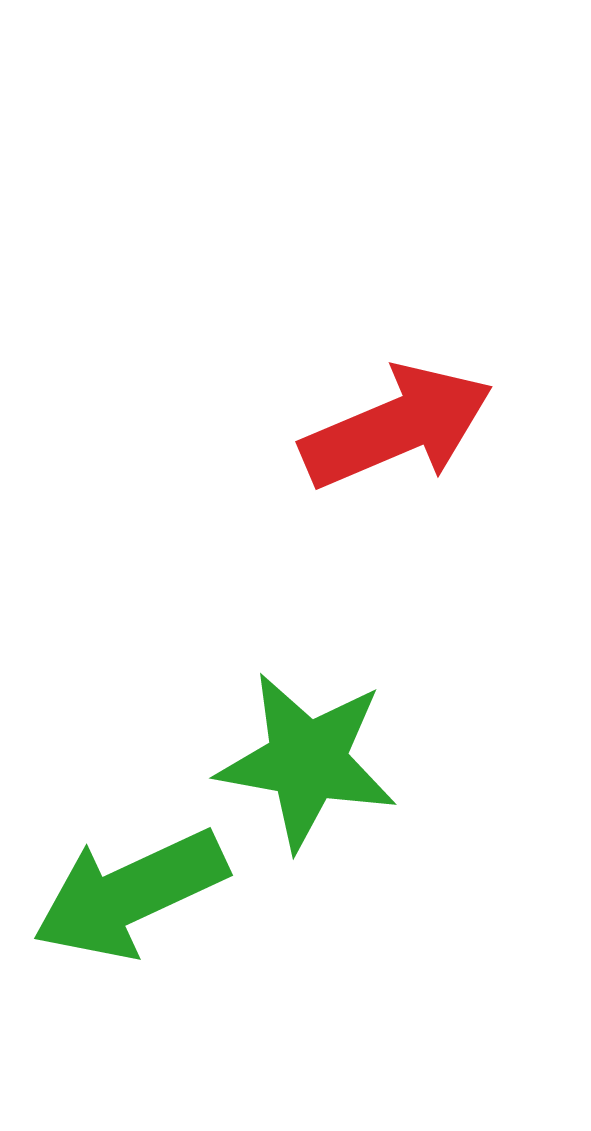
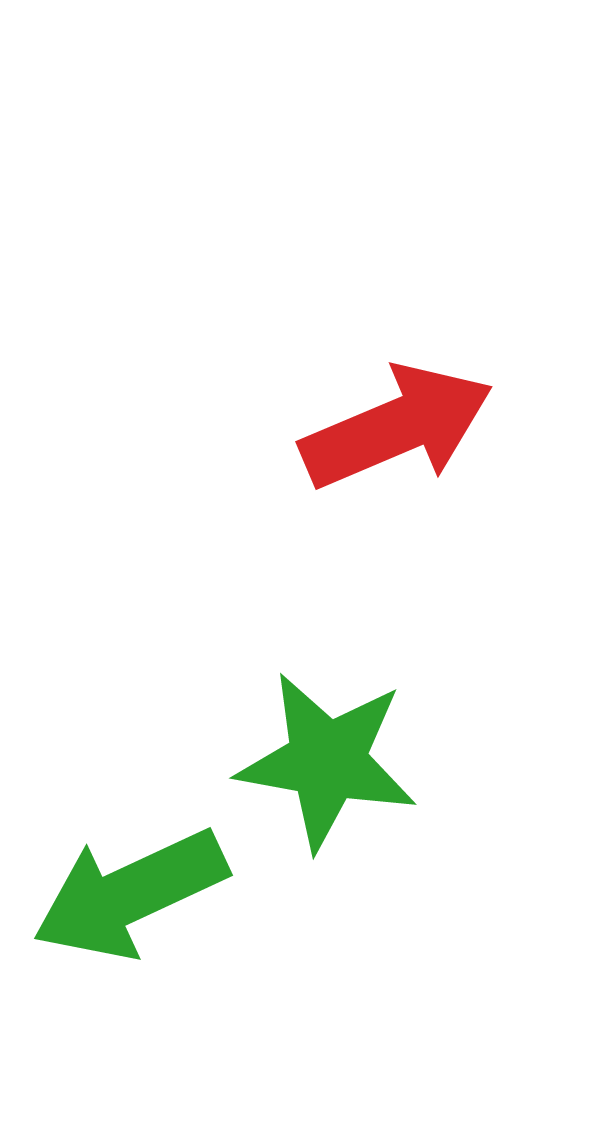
green star: moved 20 px right
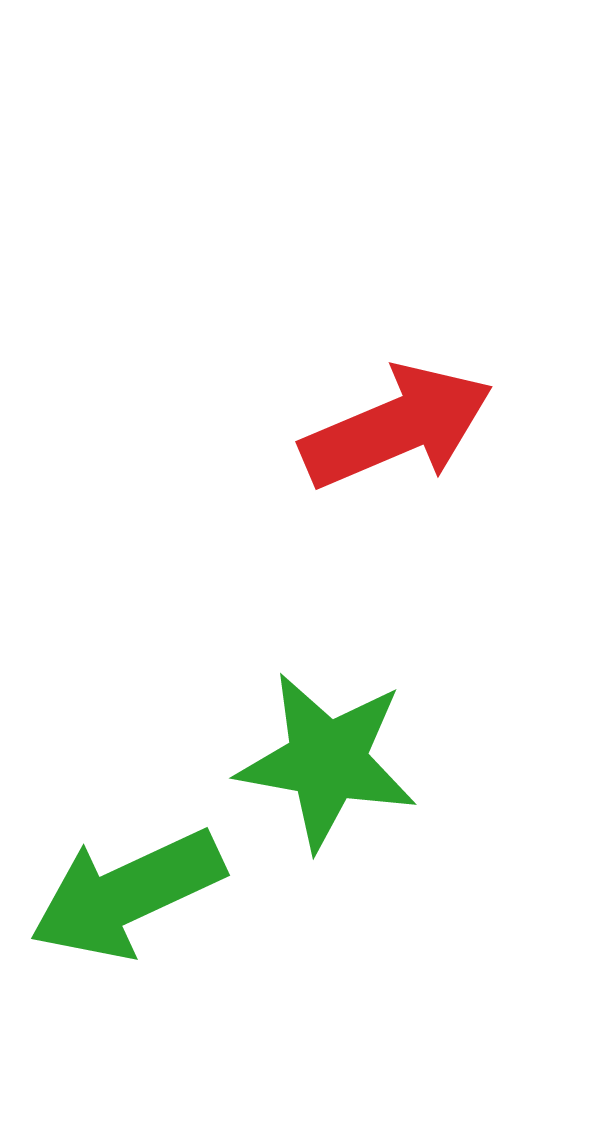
green arrow: moved 3 px left
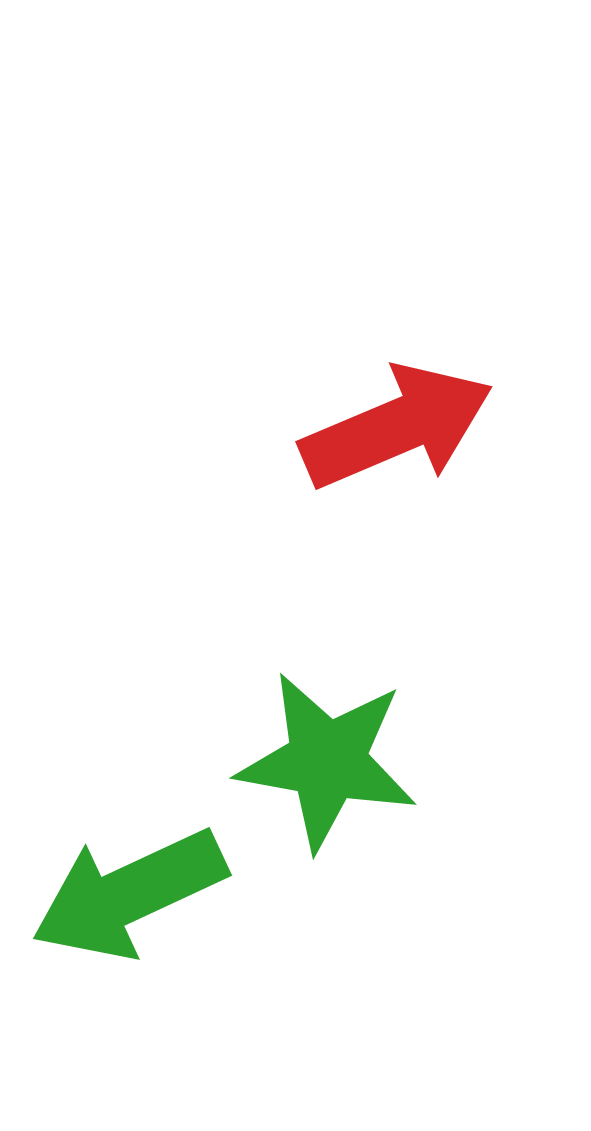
green arrow: moved 2 px right
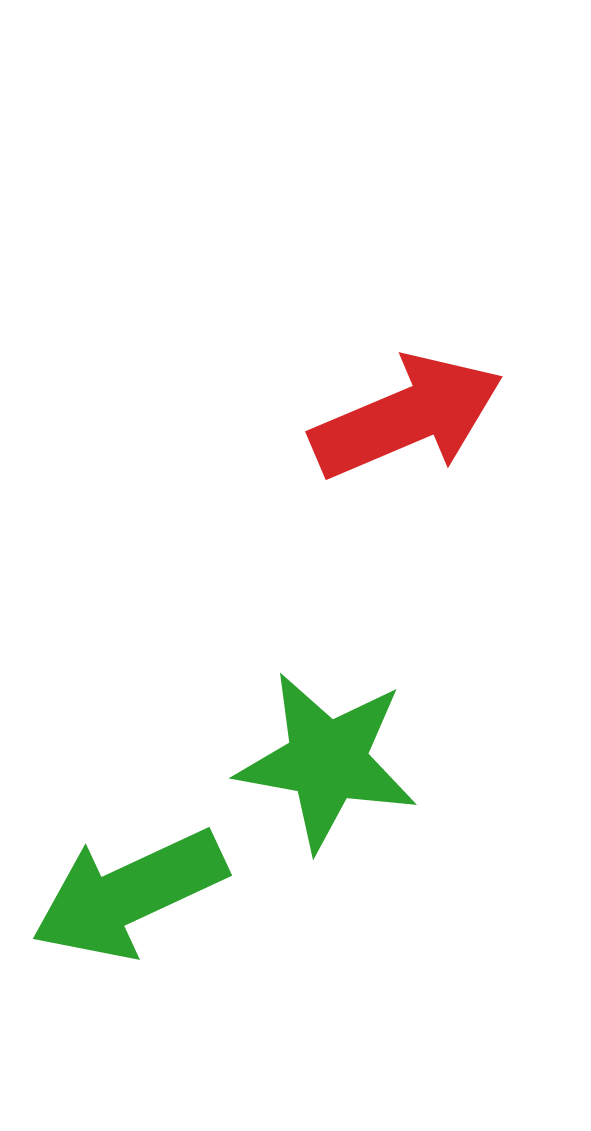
red arrow: moved 10 px right, 10 px up
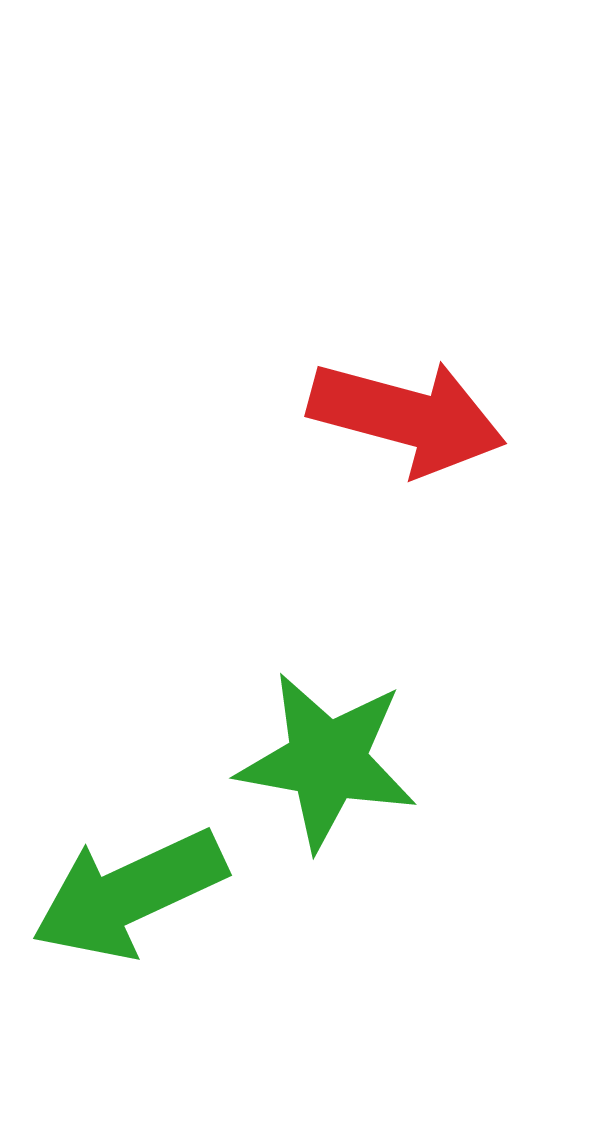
red arrow: rotated 38 degrees clockwise
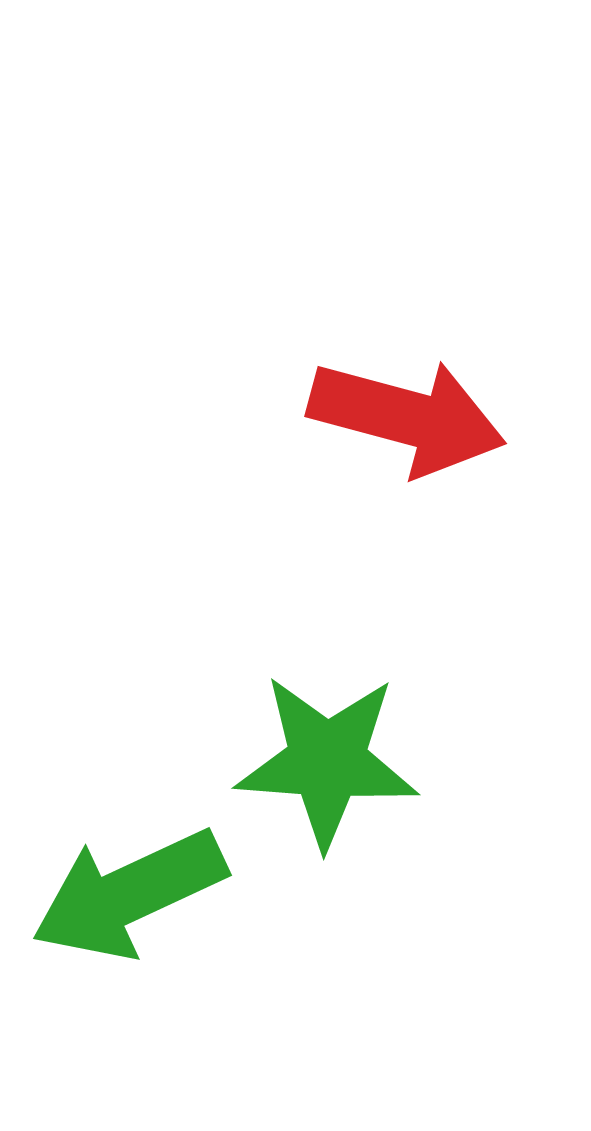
green star: rotated 6 degrees counterclockwise
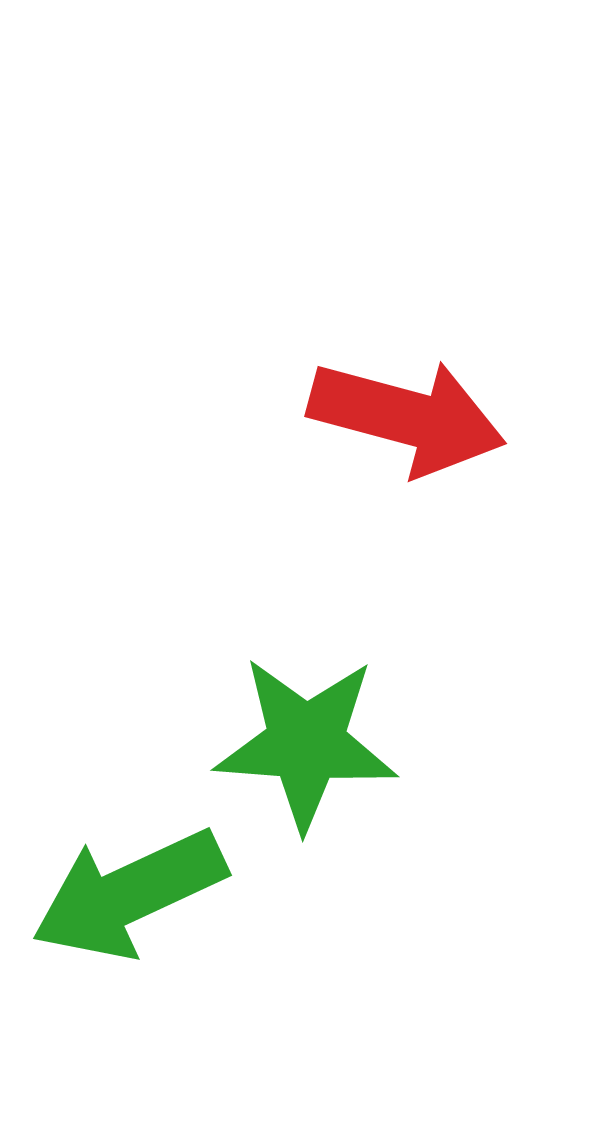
green star: moved 21 px left, 18 px up
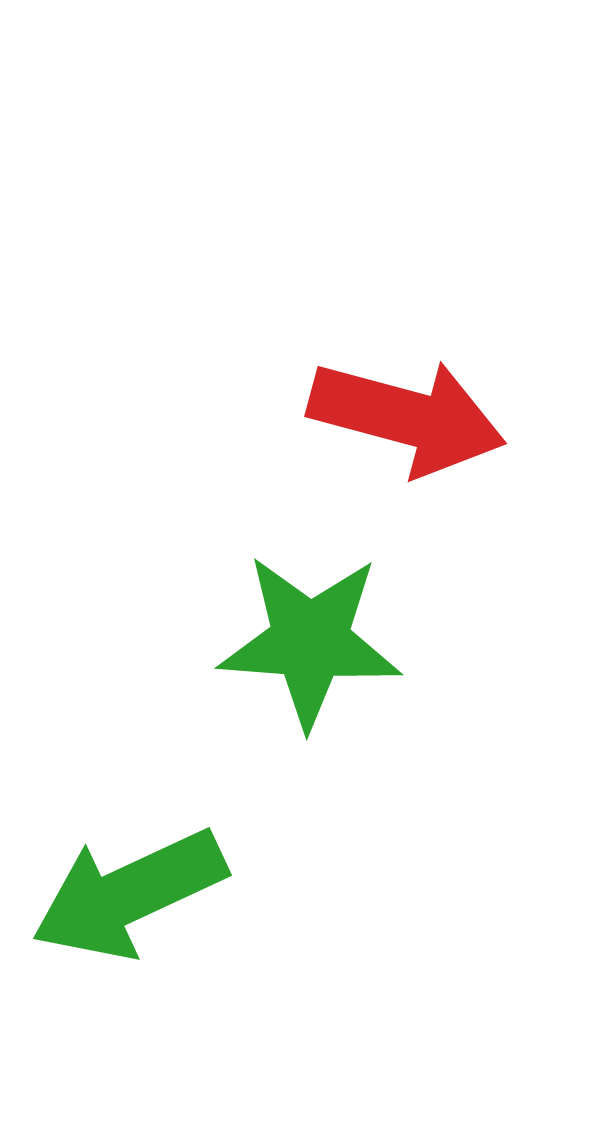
green star: moved 4 px right, 102 px up
